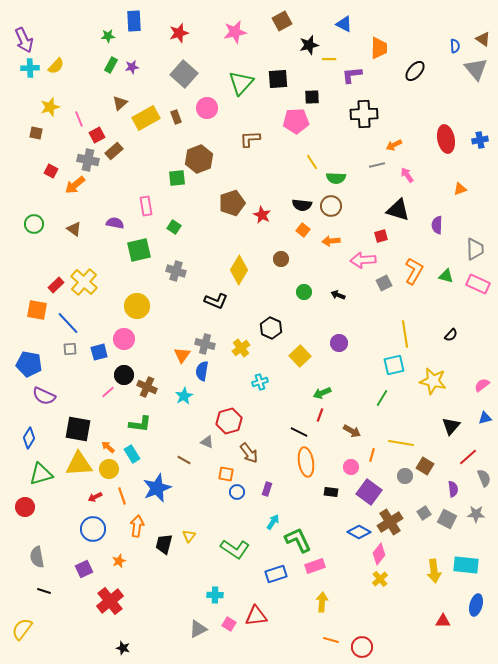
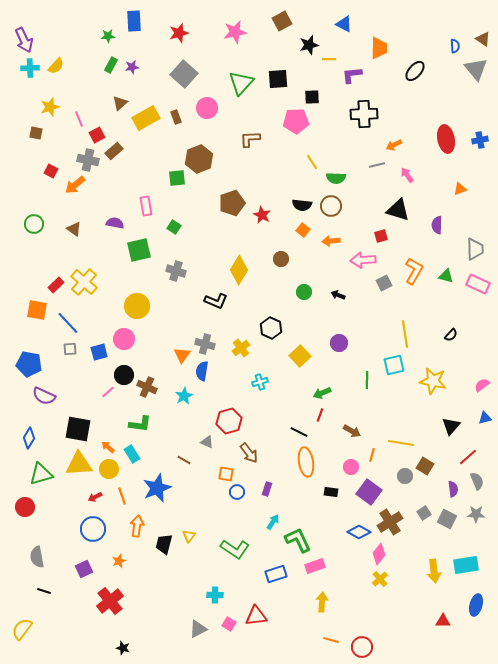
green line at (382, 398): moved 15 px left, 18 px up; rotated 30 degrees counterclockwise
gray semicircle at (484, 478): moved 7 px left, 3 px down
cyan rectangle at (466, 565): rotated 15 degrees counterclockwise
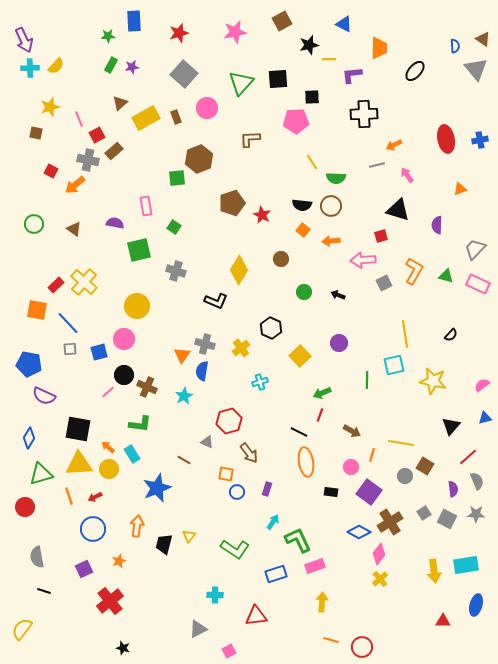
gray trapezoid at (475, 249): rotated 135 degrees counterclockwise
orange line at (122, 496): moved 53 px left
pink square at (229, 624): moved 27 px down; rotated 32 degrees clockwise
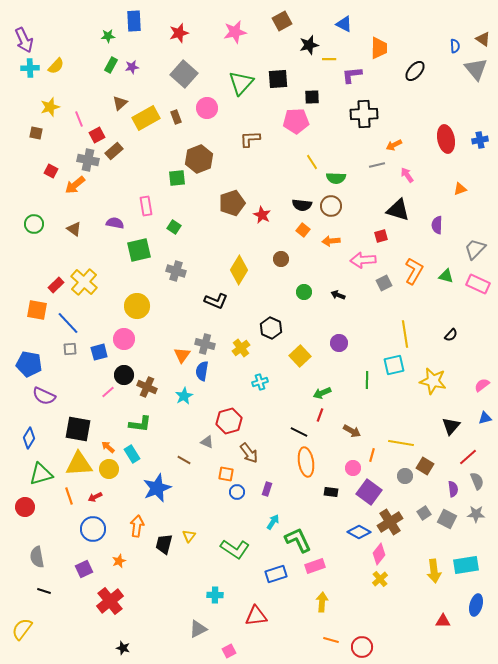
pink circle at (351, 467): moved 2 px right, 1 px down
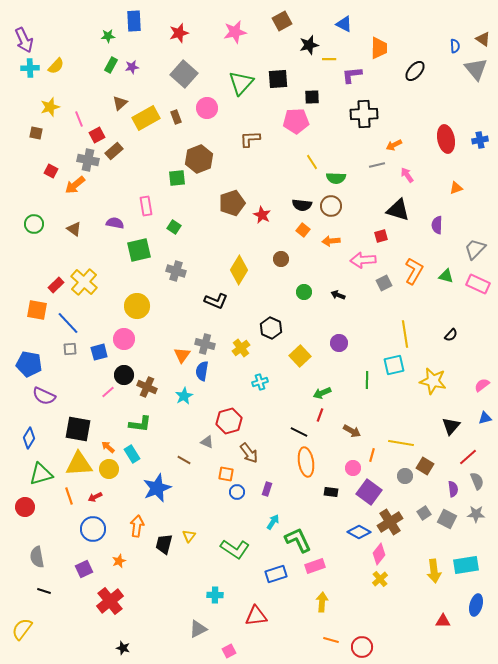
orange triangle at (460, 189): moved 4 px left, 1 px up
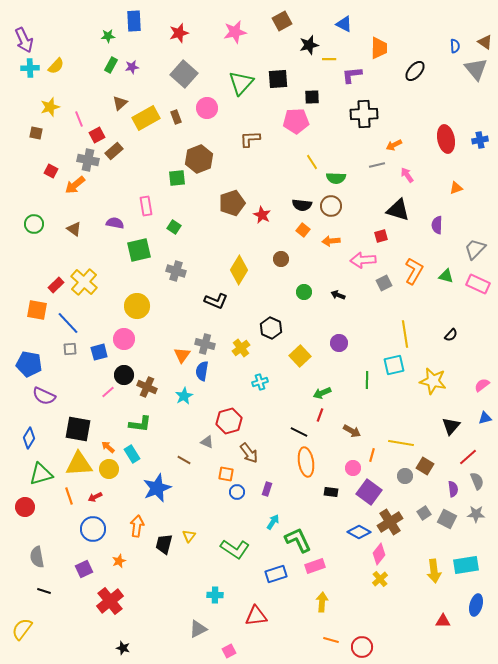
brown triangle at (483, 39): moved 2 px right, 3 px down
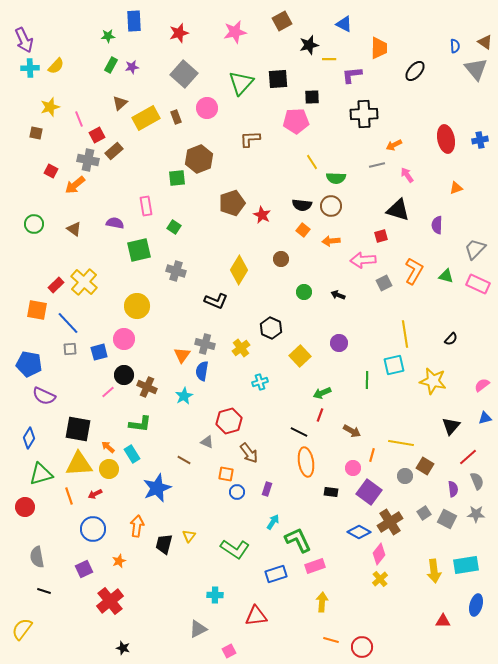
black semicircle at (451, 335): moved 4 px down
red arrow at (95, 497): moved 3 px up
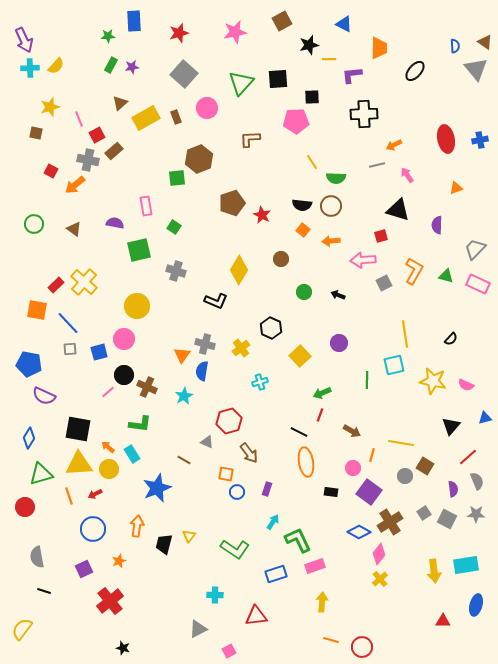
pink semicircle at (482, 385): moved 16 px left; rotated 119 degrees counterclockwise
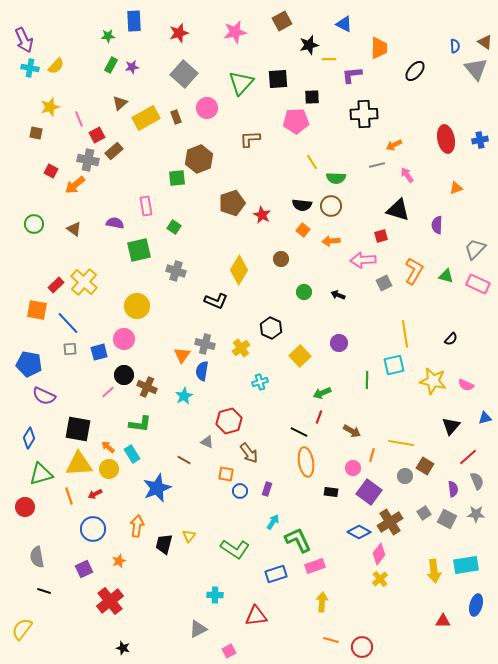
cyan cross at (30, 68): rotated 12 degrees clockwise
red line at (320, 415): moved 1 px left, 2 px down
blue circle at (237, 492): moved 3 px right, 1 px up
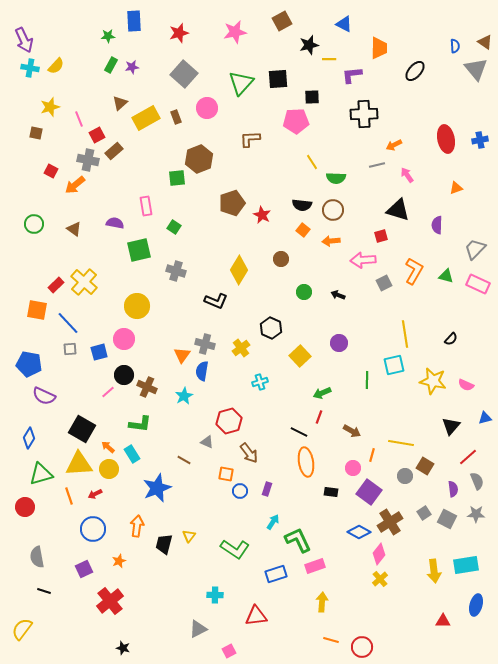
brown circle at (331, 206): moved 2 px right, 4 px down
black square at (78, 429): moved 4 px right; rotated 20 degrees clockwise
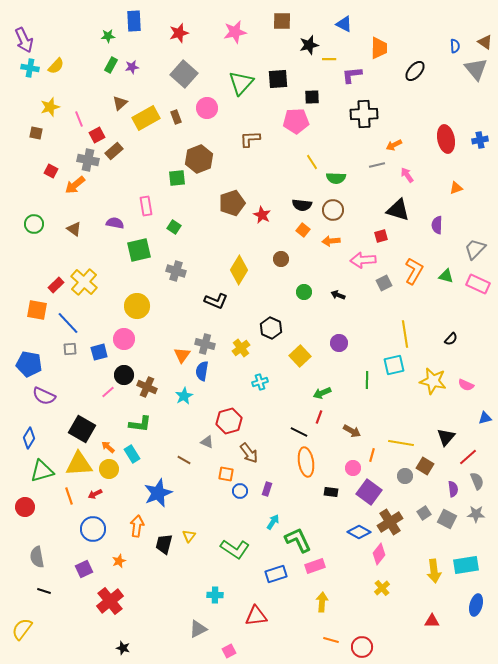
brown square at (282, 21): rotated 30 degrees clockwise
black triangle at (451, 426): moved 5 px left, 11 px down
green triangle at (41, 474): moved 1 px right, 3 px up
blue star at (157, 488): moved 1 px right, 5 px down
yellow cross at (380, 579): moved 2 px right, 9 px down
red triangle at (443, 621): moved 11 px left
